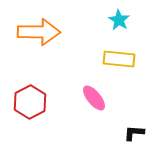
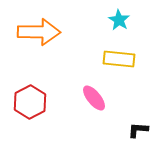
black L-shape: moved 4 px right, 3 px up
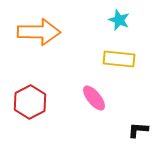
cyan star: rotated 10 degrees counterclockwise
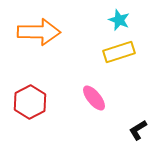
yellow rectangle: moved 7 px up; rotated 24 degrees counterclockwise
black L-shape: rotated 35 degrees counterclockwise
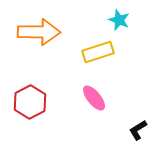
yellow rectangle: moved 21 px left
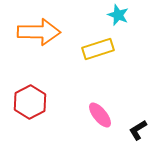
cyan star: moved 1 px left, 5 px up
yellow rectangle: moved 3 px up
pink ellipse: moved 6 px right, 17 px down
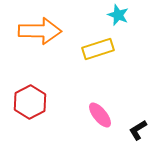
orange arrow: moved 1 px right, 1 px up
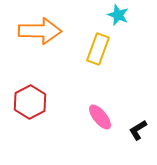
yellow rectangle: rotated 52 degrees counterclockwise
pink ellipse: moved 2 px down
